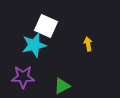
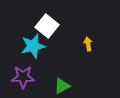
white square: moved 1 px right; rotated 15 degrees clockwise
cyan star: moved 1 px left, 1 px down
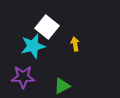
white square: moved 1 px down
yellow arrow: moved 13 px left
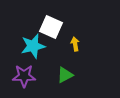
white square: moved 4 px right; rotated 15 degrees counterclockwise
purple star: moved 1 px right, 1 px up
green triangle: moved 3 px right, 11 px up
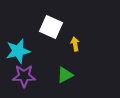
cyan star: moved 15 px left, 5 px down
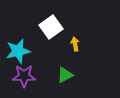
white square: rotated 30 degrees clockwise
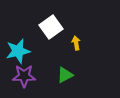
yellow arrow: moved 1 px right, 1 px up
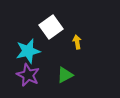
yellow arrow: moved 1 px right, 1 px up
cyan star: moved 10 px right
purple star: moved 4 px right, 1 px up; rotated 25 degrees clockwise
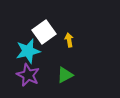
white square: moved 7 px left, 5 px down
yellow arrow: moved 8 px left, 2 px up
